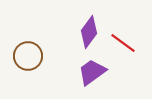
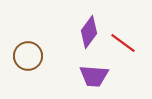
purple trapezoid: moved 2 px right, 4 px down; rotated 140 degrees counterclockwise
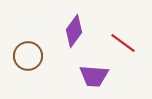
purple diamond: moved 15 px left, 1 px up
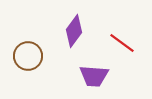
red line: moved 1 px left
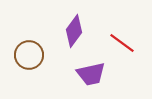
brown circle: moved 1 px right, 1 px up
purple trapezoid: moved 3 px left, 2 px up; rotated 16 degrees counterclockwise
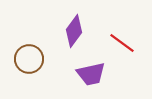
brown circle: moved 4 px down
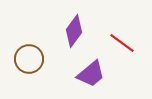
purple trapezoid: rotated 28 degrees counterclockwise
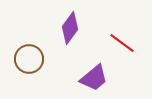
purple diamond: moved 4 px left, 3 px up
purple trapezoid: moved 3 px right, 4 px down
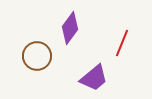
red line: rotated 76 degrees clockwise
brown circle: moved 8 px right, 3 px up
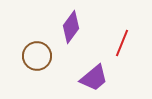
purple diamond: moved 1 px right, 1 px up
